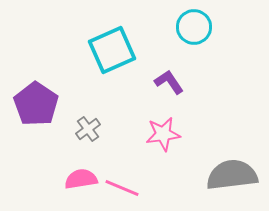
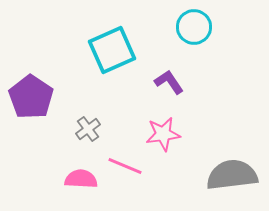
purple pentagon: moved 5 px left, 7 px up
pink semicircle: rotated 12 degrees clockwise
pink line: moved 3 px right, 22 px up
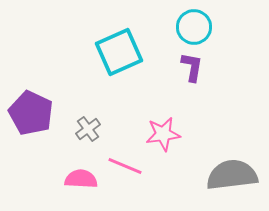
cyan square: moved 7 px right, 2 px down
purple L-shape: moved 23 px right, 15 px up; rotated 44 degrees clockwise
purple pentagon: moved 16 px down; rotated 9 degrees counterclockwise
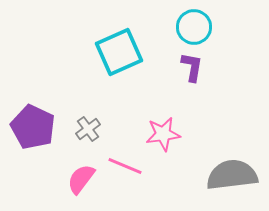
purple pentagon: moved 2 px right, 14 px down
pink semicircle: rotated 56 degrees counterclockwise
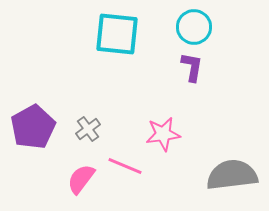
cyan square: moved 2 px left, 18 px up; rotated 30 degrees clockwise
purple pentagon: rotated 18 degrees clockwise
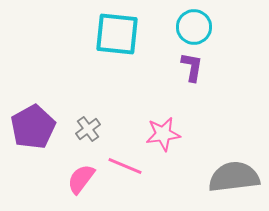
gray semicircle: moved 2 px right, 2 px down
